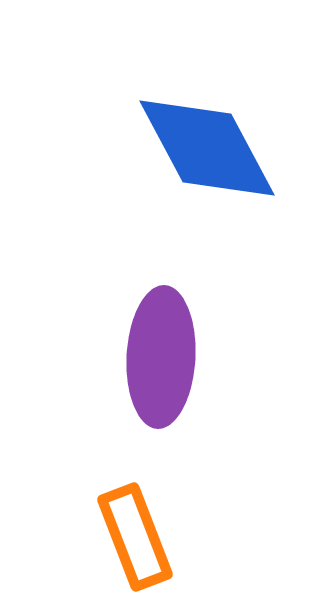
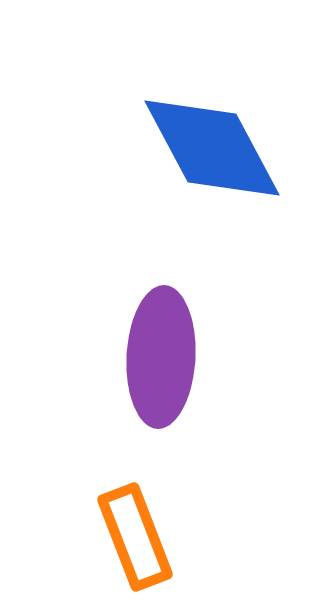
blue diamond: moved 5 px right
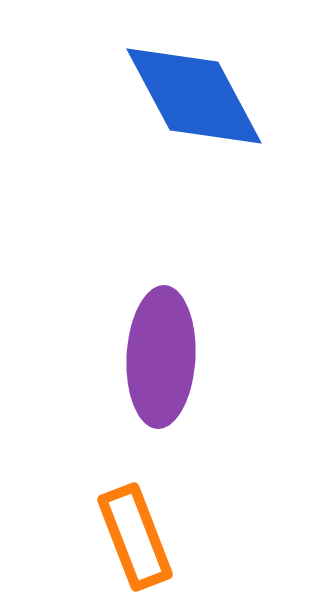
blue diamond: moved 18 px left, 52 px up
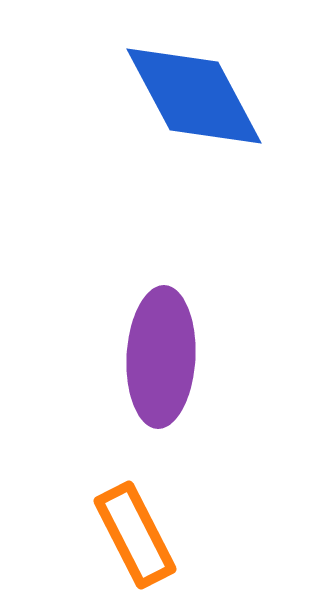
orange rectangle: moved 2 px up; rotated 6 degrees counterclockwise
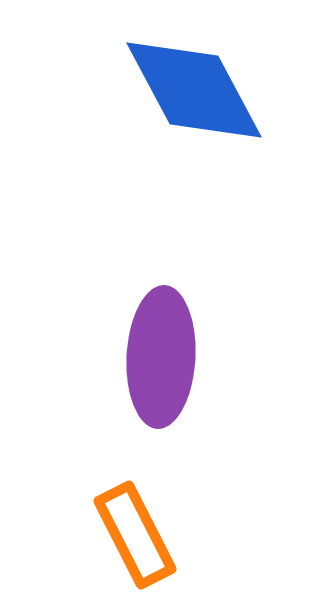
blue diamond: moved 6 px up
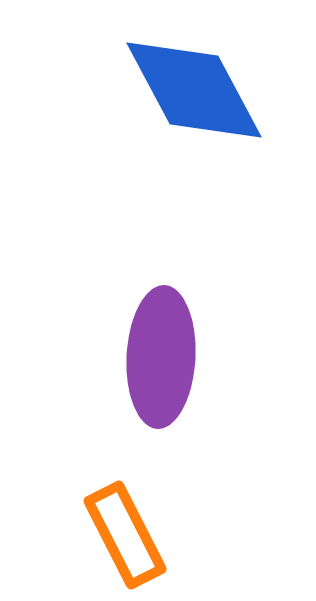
orange rectangle: moved 10 px left
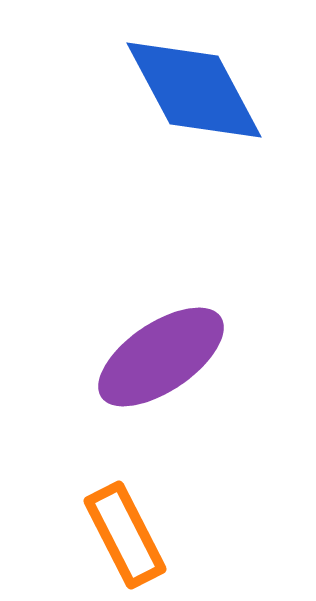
purple ellipse: rotated 53 degrees clockwise
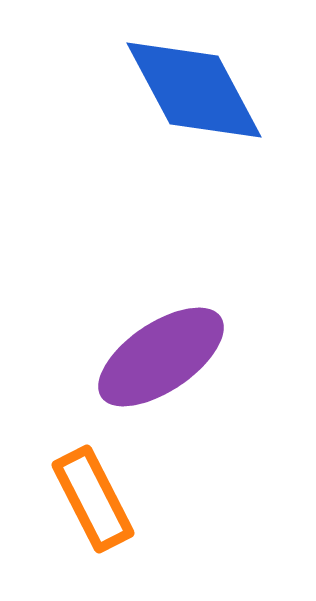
orange rectangle: moved 32 px left, 36 px up
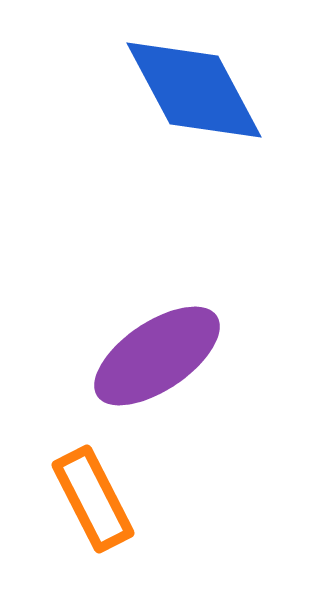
purple ellipse: moved 4 px left, 1 px up
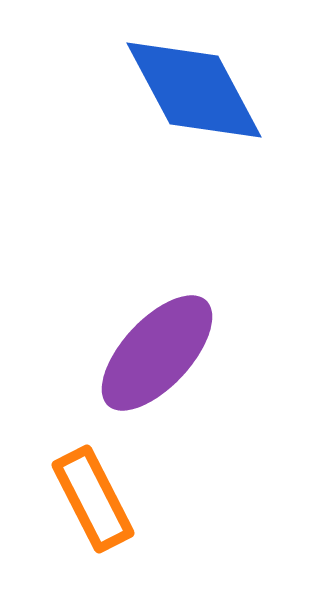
purple ellipse: moved 3 px up; rotated 13 degrees counterclockwise
